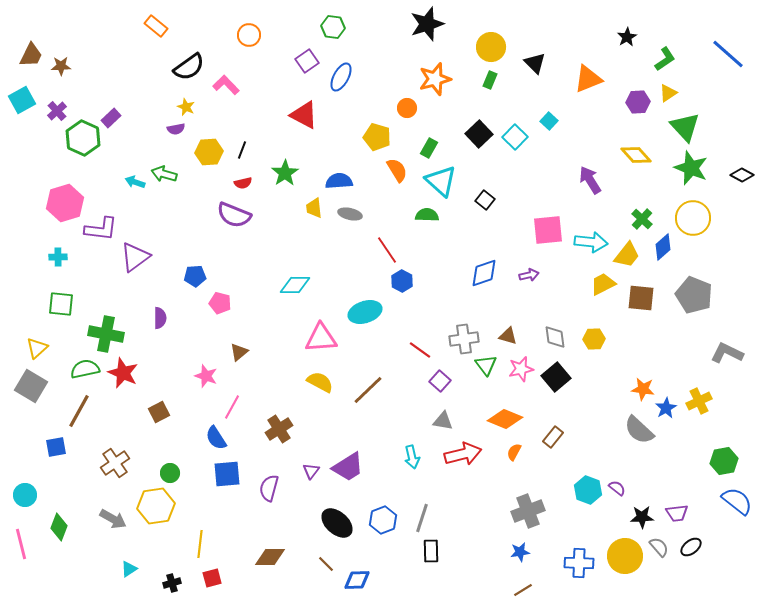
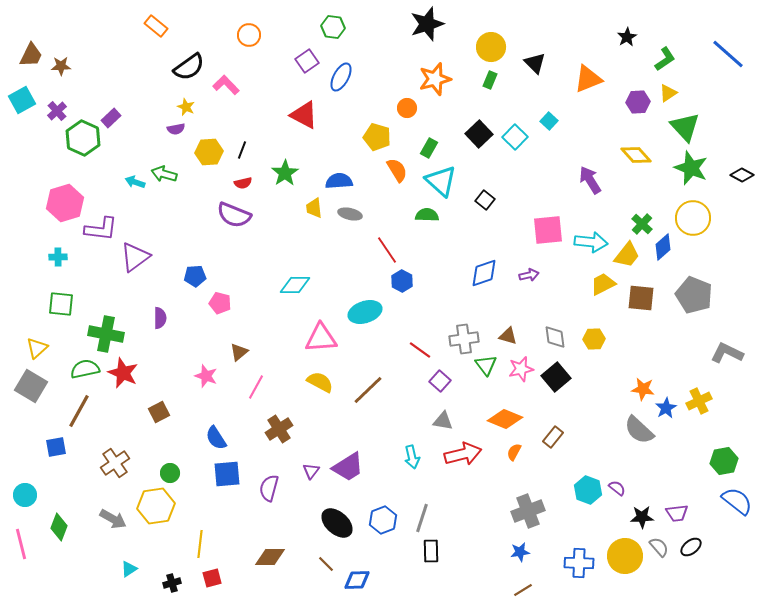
green cross at (642, 219): moved 5 px down
pink line at (232, 407): moved 24 px right, 20 px up
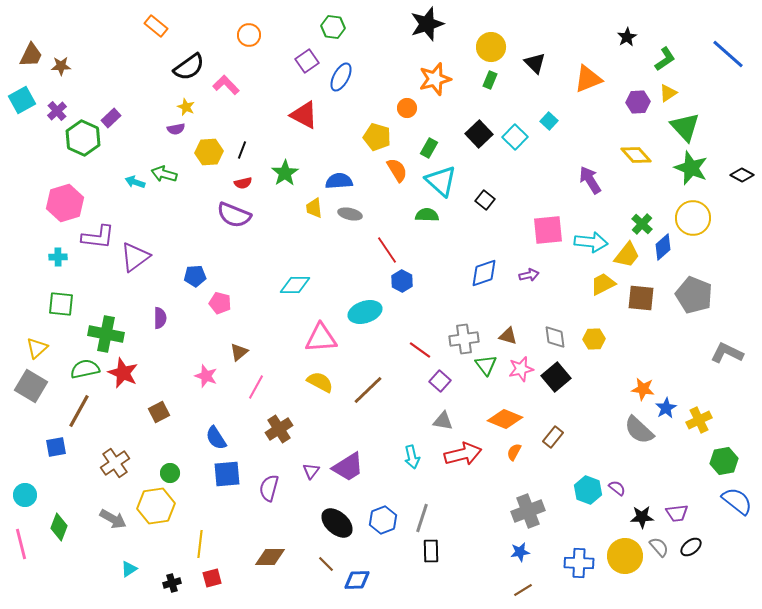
purple L-shape at (101, 229): moved 3 px left, 8 px down
yellow cross at (699, 401): moved 19 px down
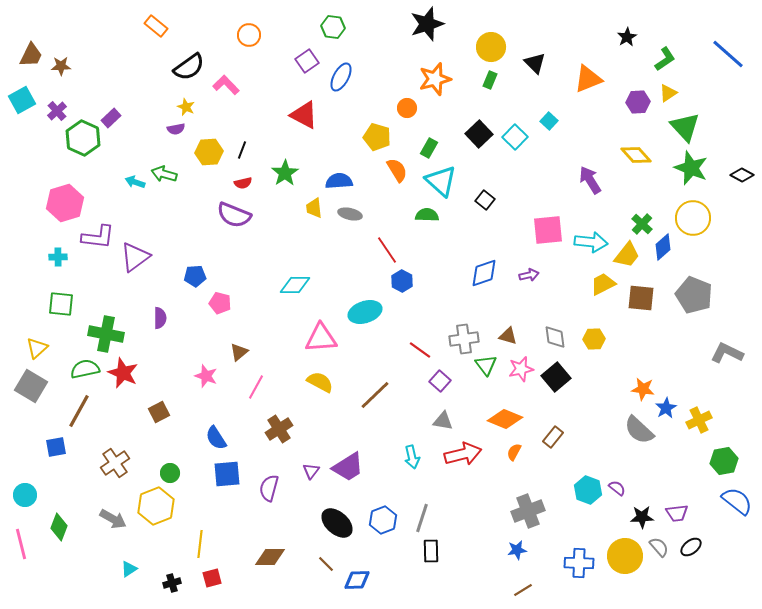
brown line at (368, 390): moved 7 px right, 5 px down
yellow hexagon at (156, 506): rotated 12 degrees counterclockwise
blue star at (520, 552): moved 3 px left, 2 px up
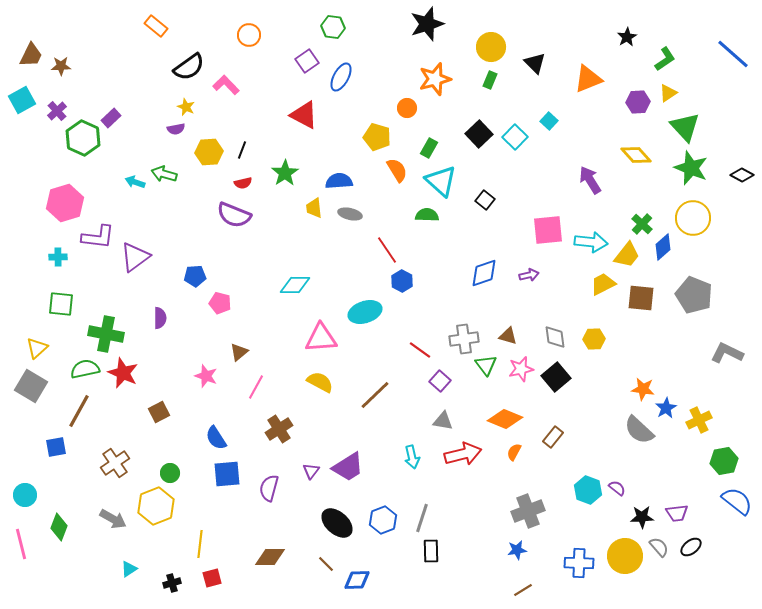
blue line at (728, 54): moved 5 px right
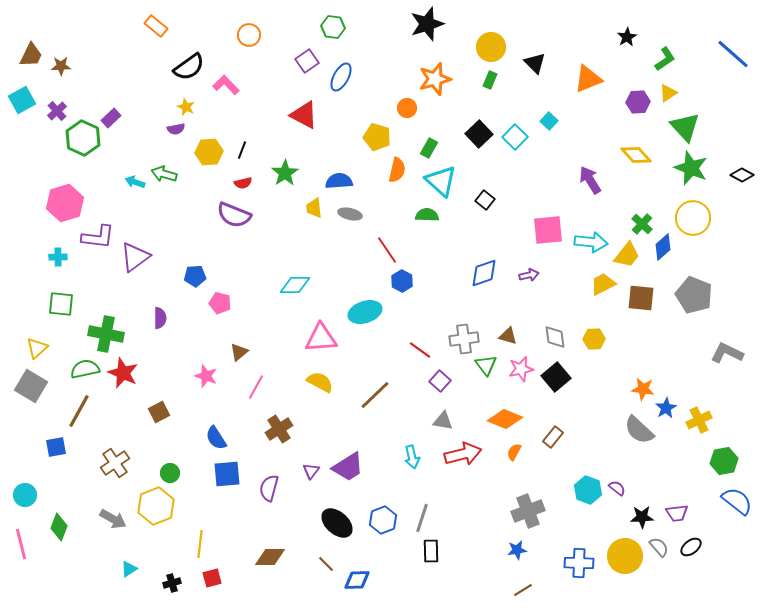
orange semicircle at (397, 170): rotated 45 degrees clockwise
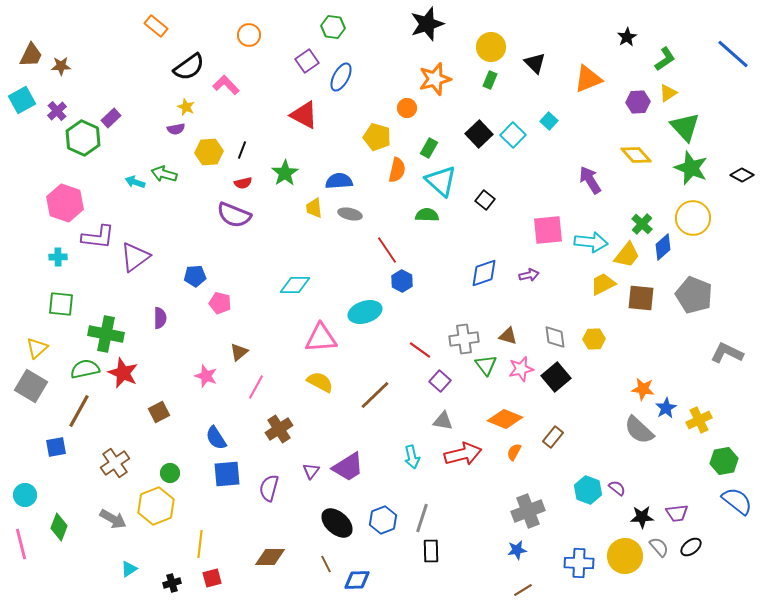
cyan square at (515, 137): moved 2 px left, 2 px up
pink hexagon at (65, 203): rotated 24 degrees counterclockwise
brown line at (326, 564): rotated 18 degrees clockwise
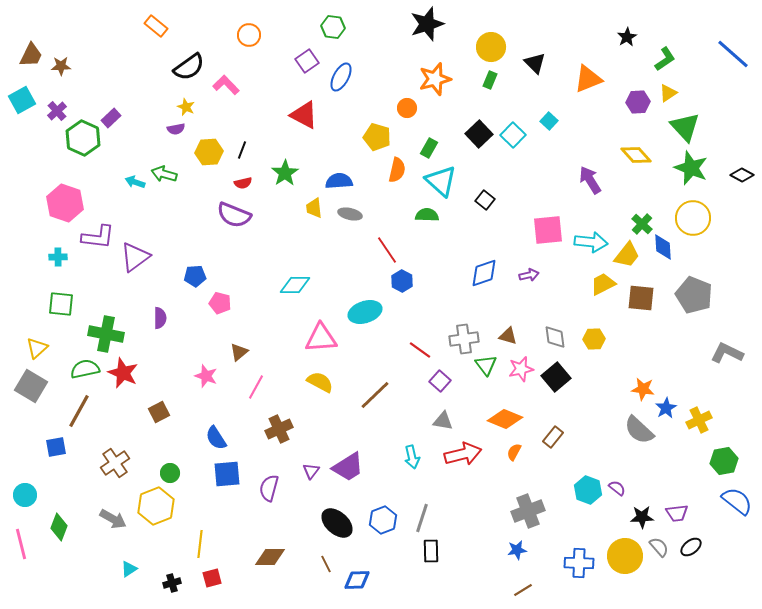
blue diamond at (663, 247): rotated 52 degrees counterclockwise
brown cross at (279, 429): rotated 8 degrees clockwise
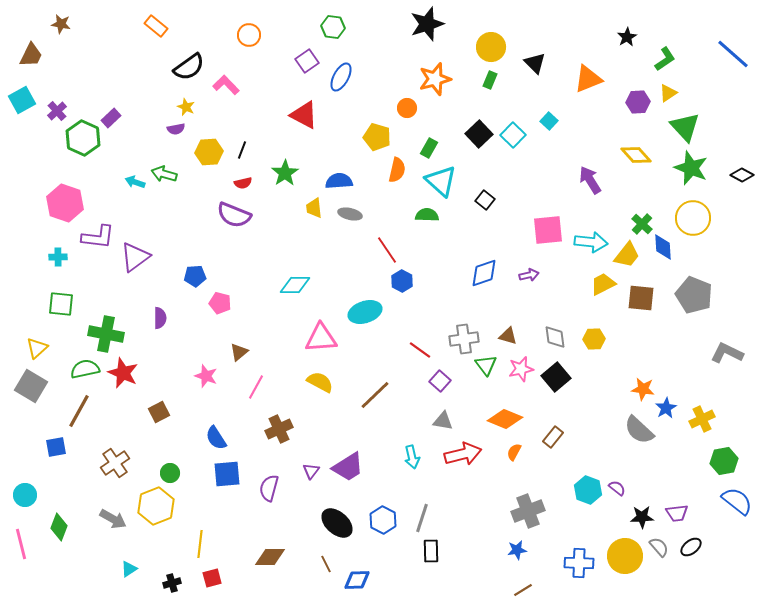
brown star at (61, 66): moved 42 px up; rotated 12 degrees clockwise
yellow cross at (699, 420): moved 3 px right, 1 px up
blue hexagon at (383, 520): rotated 12 degrees counterclockwise
